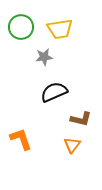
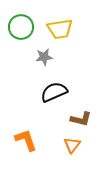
orange L-shape: moved 5 px right, 1 px down
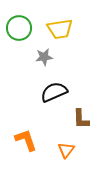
green circle: moved 2 px left, 1 px down
brown L-shape: rotated 75 degrees clockwise
orange triangle: moved 6 px left, 5 px down
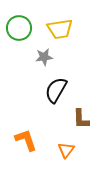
black semicircle: moved 2 px right, 2 px up; rotated 36 degrees counterclockwise
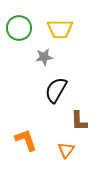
yellow trapezoid: rotated 8 degrees clockwise
brown L-shape: moved 2 px left, 2 px down
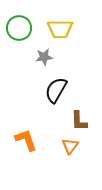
orange triangle: moved 4 px right, 4 px up
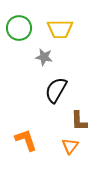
gray star: rotated 18 degrees clockwise
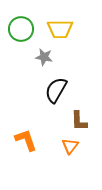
green circle: moved 2 px right, 1 px down
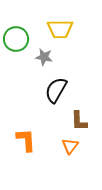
green circle: moved 5 px left, 10 px down
orange L-shape: rotated 15 degrees clockwise
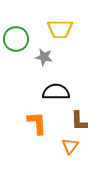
black semicircle: moved 2 px down; rotated 60 degrees clockwise
orange L-shape: moved 11 px right, 17 px up
